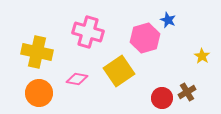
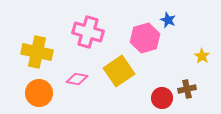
brown cross: moved 3 px up; rotated 18 degrees clockwise
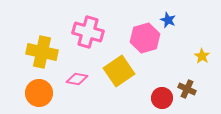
yellow cross: moved 5 px right
brown cross: rotated 36 degrees clockwise
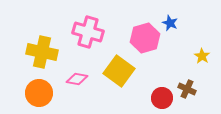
blue star: moved 2 px right, 3 px down
yellow square: rotated 20 degrees counterclockwise
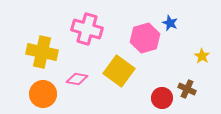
pink cross: moved 1 px left, 3 px up
orange circle: moved 4 px right, 1 px down
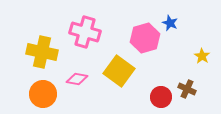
pink cross: moved 2 px left, 3 px down
red circle: moved 1 px left, 1 px up
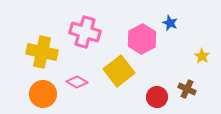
pink hexagon: moved 3 px left, 1 px down; rotated 12 degrees counterclockwise
yellow square: rotated 16 degrees clockwise
pink diamond: moved 3 px down; rotated 20 degrees clockwise
red circle: moved 4 px left
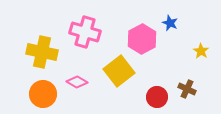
yellow star: moved 1 px left, 5 px up
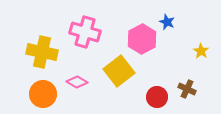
blue star: moved 3 px left, 1 px up
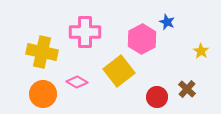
pink cross: rotated 16 degrees counterclockwise
brown cross: rotated 18 degrees clockwise
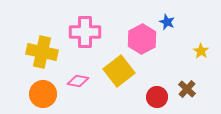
pink diamond: moved 1 px right, 1 px up; rotated 20 degrees counterclockwise
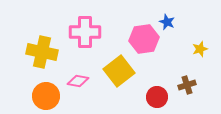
pink hexagon: moved 2 px right; rotated 20 degrees clockwise
yellow star: moved 1 px left, 2 px up; rotated 21 degrees clockwise
brown cross: moved 4 px up; rotated 30 degrees clockwise
orange circle: moved 3 px right, 2 px down
